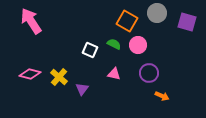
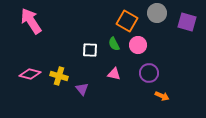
green semicircle: rotated 144 degrees counterclockwise
white square: rotated 21 degrees counterclockwise
yellow cross: moved 1 px up; rotated 24 degrees counterclockwise
purple triangle: rotated 16 degrees counterclockwise
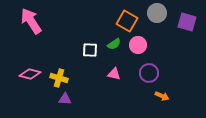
green semicircle: rotated 96 degrees counterclockwise
yellow cross: moved 2 px down
purple triangle: moved 17 px left, 10 px down; rotated 48 degrees counterclockwise
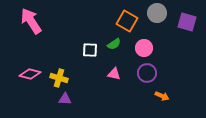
pink circle: moved 6 px right, 3 px down
purple circle: moved 2 px left
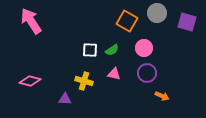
green semicircle: moved 2 px left, 6 px down
pink diamond: moved 7 px down
yellow cross: moved 25 px right, 3 px down
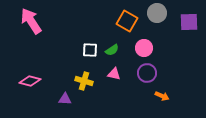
purple square: moved 2 px right; rotated 18 degrees counterclockwise
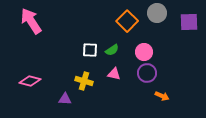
orange square: rotated 15 degrees clockwise
pink circle: moved 4 px down
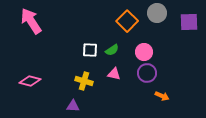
purple triangle: moved 8 px right, 7 px down
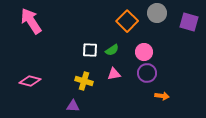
purple square: rotated 18 degrees clockwise
pink triangle: rotated 24 degrees counterclockwise
orange arrow: rotated 16 degrees counterclockwise
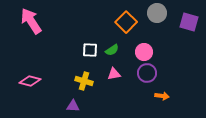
orange square: moved 1 px left, 1 px down
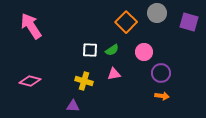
pink arrow: moved 5 px down
purple circle: moved 14 px right
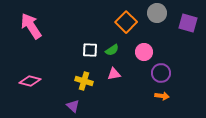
purple square: moved 1 px left, 1 px down
purple triangle: rotated 40 degrees clockwise
